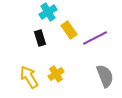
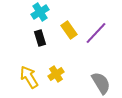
cyan cross: moved 8 px left
purple line: moved 1 px right, 5 px up; rotated 20 degrees counterclockwise
gray semicircle: moved 4 px left, 7 px down; rotated 10 degrees counterclockwise
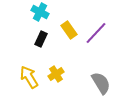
cyan cross: rotated 30 degrees counterclockwise
black rectangle: moved 1 px right, 1 px down; rotated 42 degrees clockwise
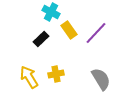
cyan cross: moved 11 px right
black rectangle: rotated 21 degrees clockwise
yellow cross: rotated 21 degrees clockwise
gray semicircle: moved 4 px up
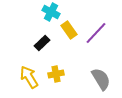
black rectangle: moved 1 px right, 4 px down
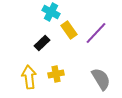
yellow arrow: rotated 25 degrees clockwise
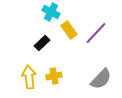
yellow cross: moved 2 px left, 2 px down
gray semicircle: rotated 75 degrees clockwise
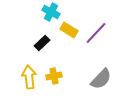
yellow rectangle: rotated 24 degrees counterclockwise
